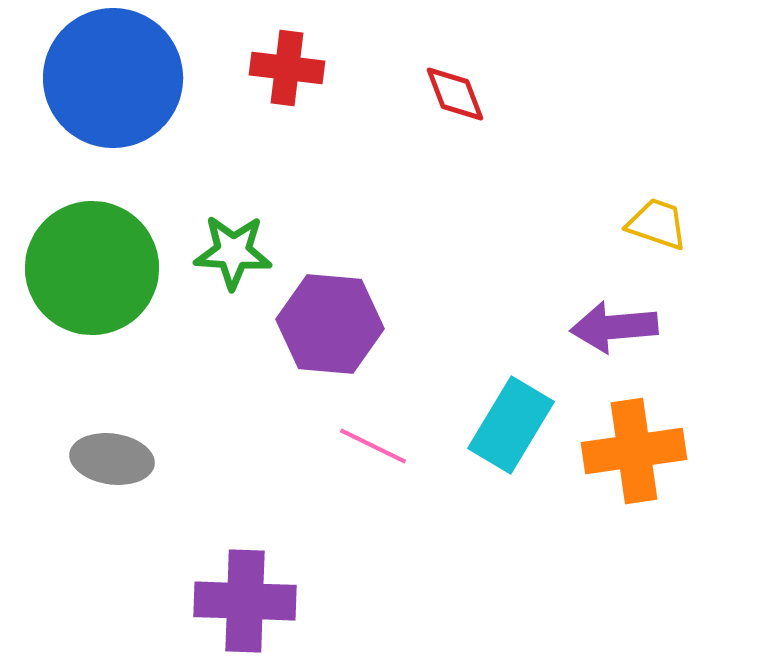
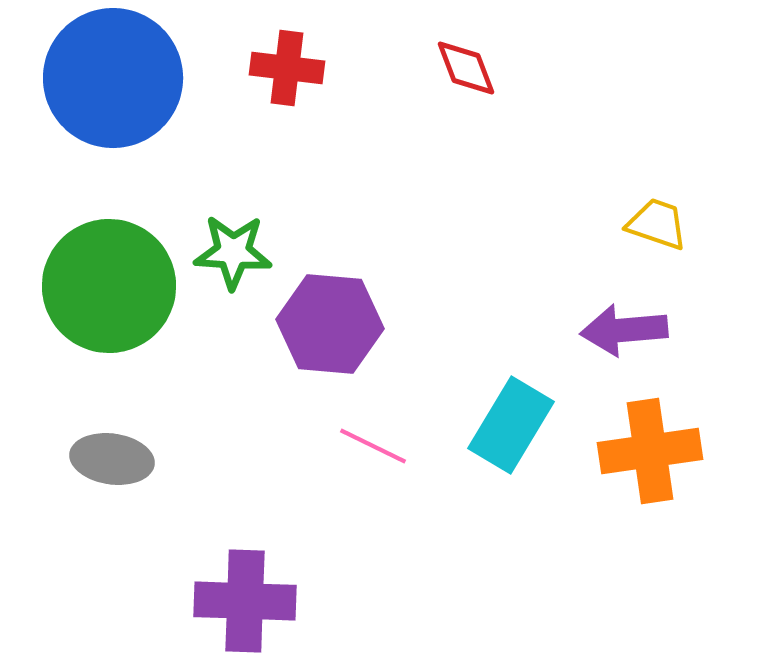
red diamond: moved 11 px right, 26 px up
green circle: moved 17 px right, 18 px down
purple arrow: moved 10 px right, 3 px down
orange cross: moved 16 px right
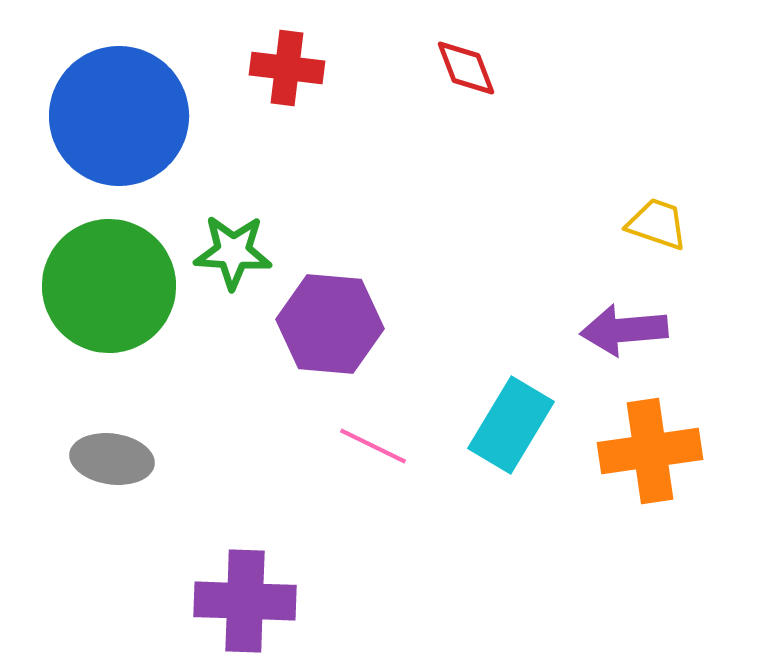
blue circle: moved 6 px right, 38 px down
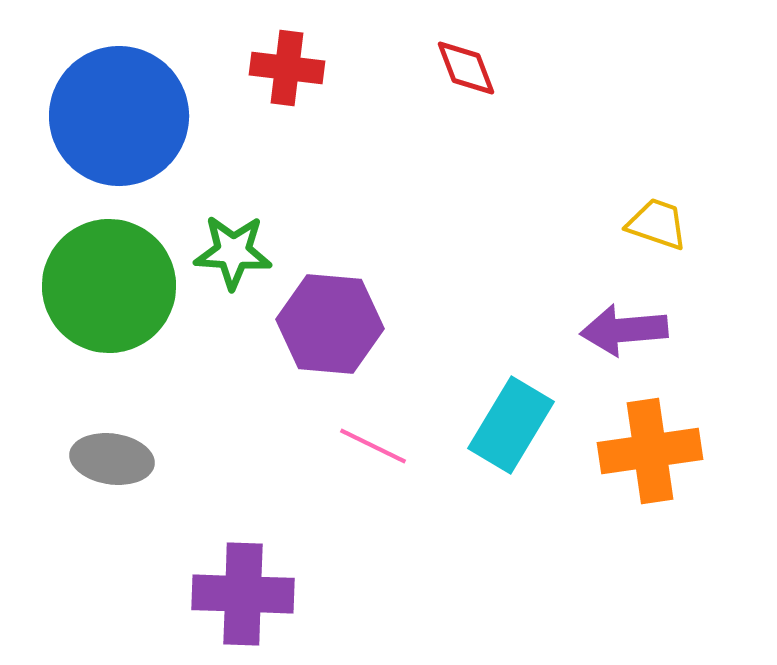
purple cross: moved 2 px left, 7 px up
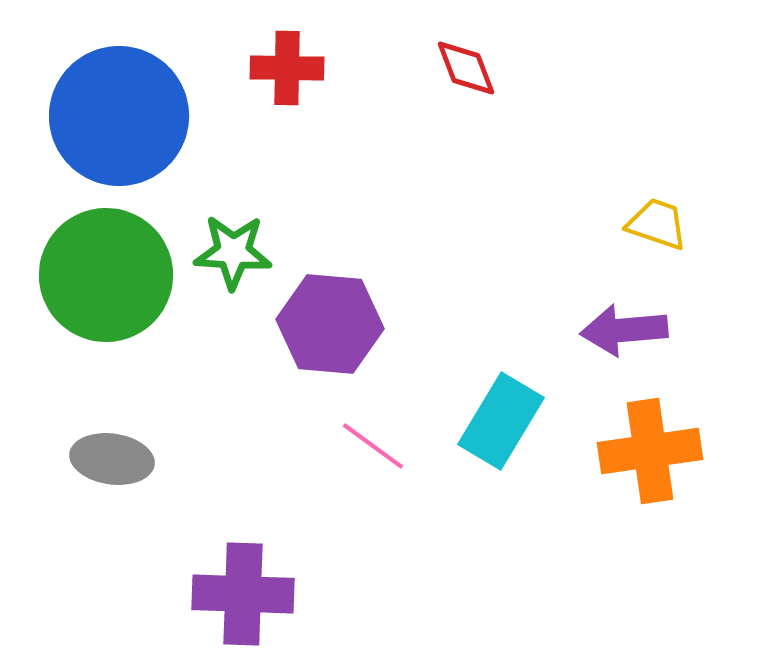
red cross: rotated 6 degrees counterclockwise
green circle: moved 3 px left, 11 px up
cyan rectangle: moved 10 px left, 4 px up
pink line: rotated 10 degrees clockwise
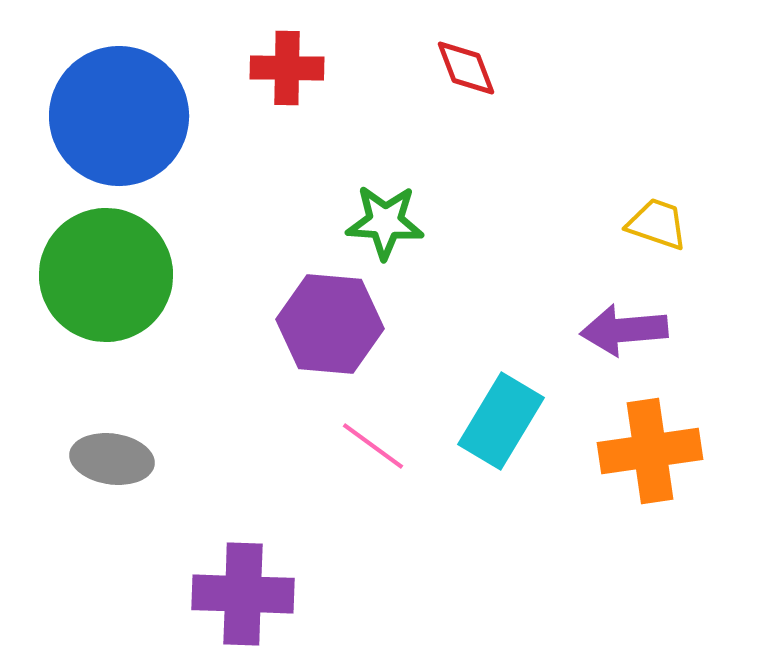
green star: moved 152 px right, 30 px up
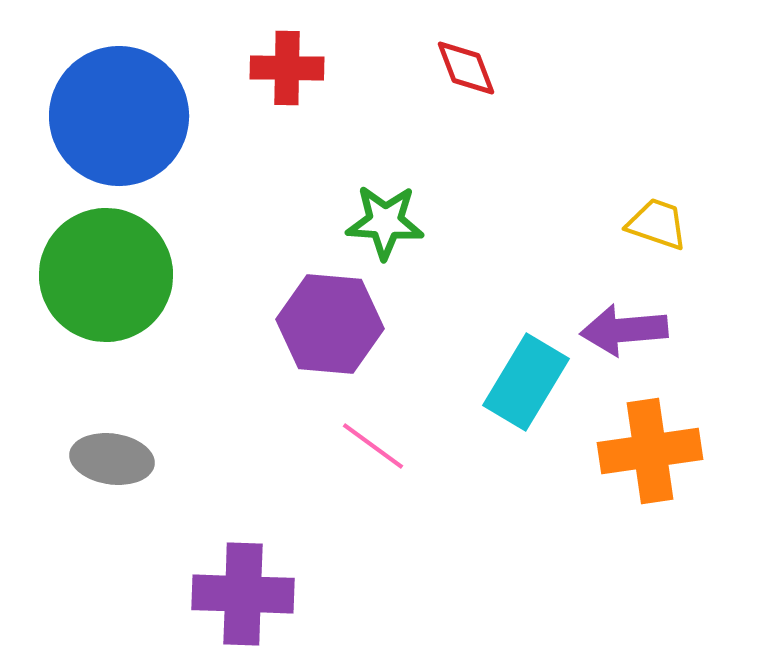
cyan rectangle: moved 25 px right, 39 px up
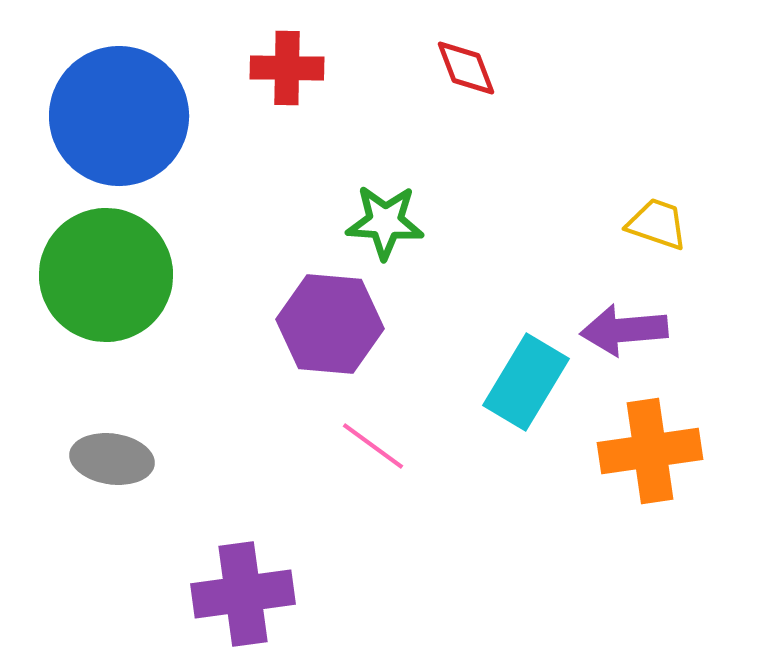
purple cross: rotated 10 degrees counterclockwise
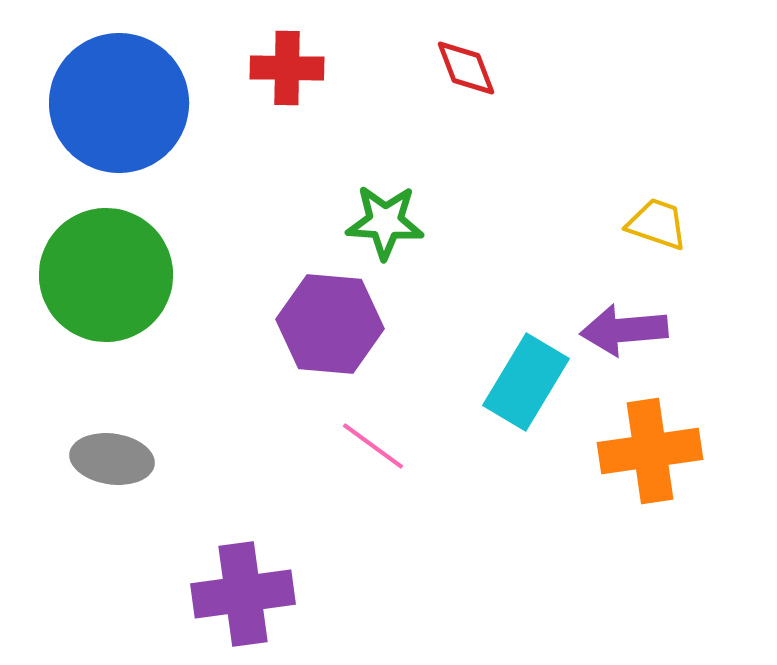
blue circle: moved 13 px up
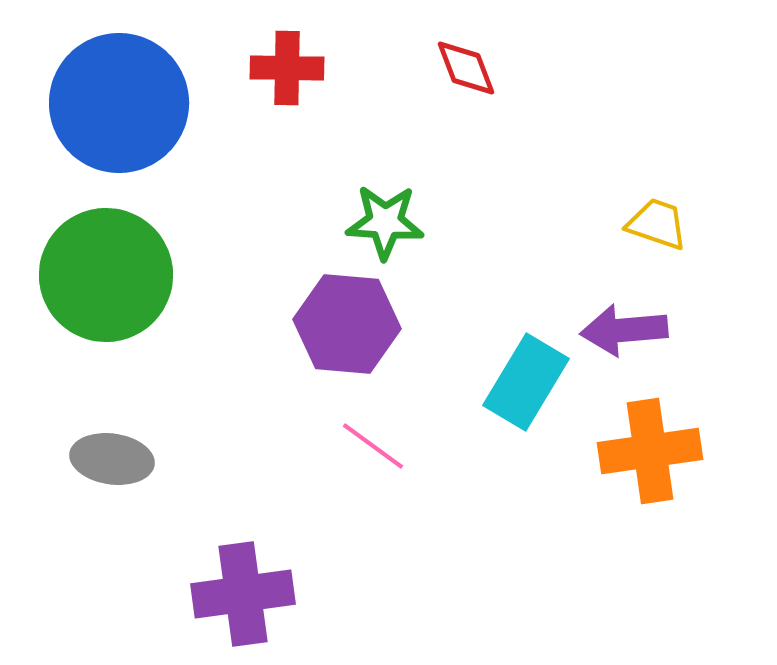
purple hexagon: moved 17 px right
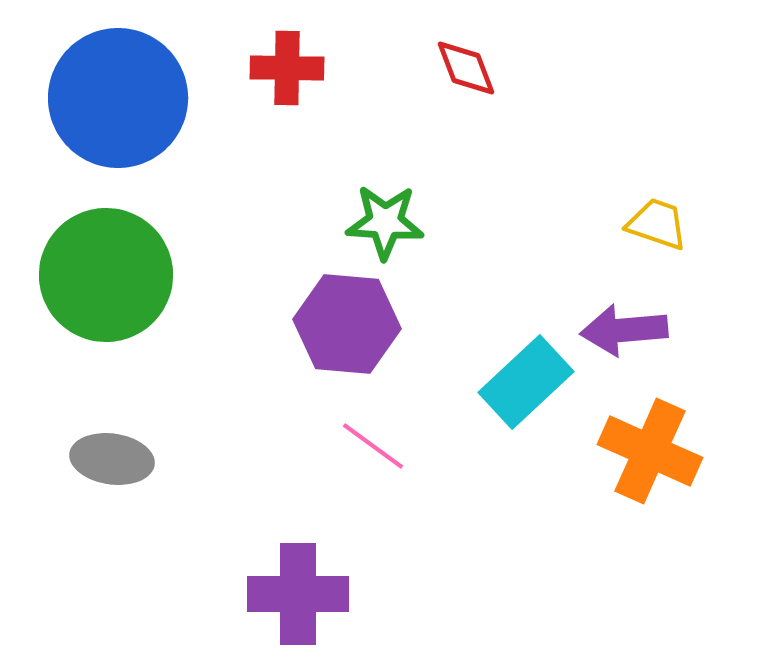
blue circle: moved 1 px left, 5 px up
cyan rectangle: rotated 16 degrees clockwise
orange cross: rotated 32 degrees clockwise
purple cross: moved 55 px right; rotated 8 degrees clockwise
